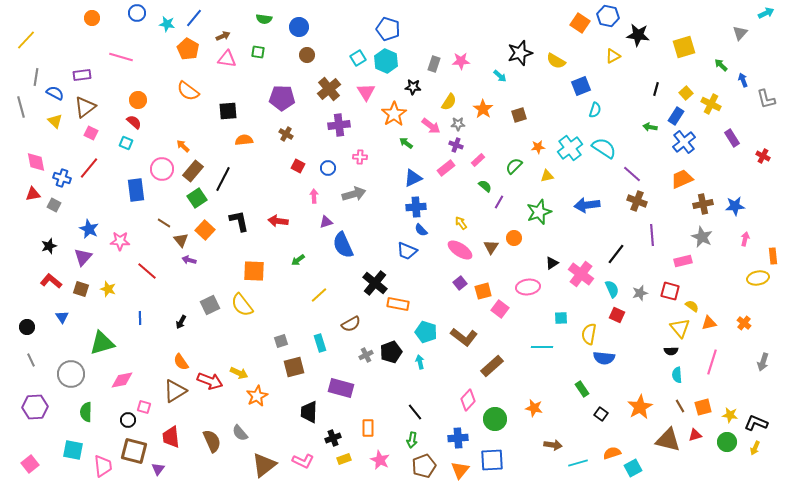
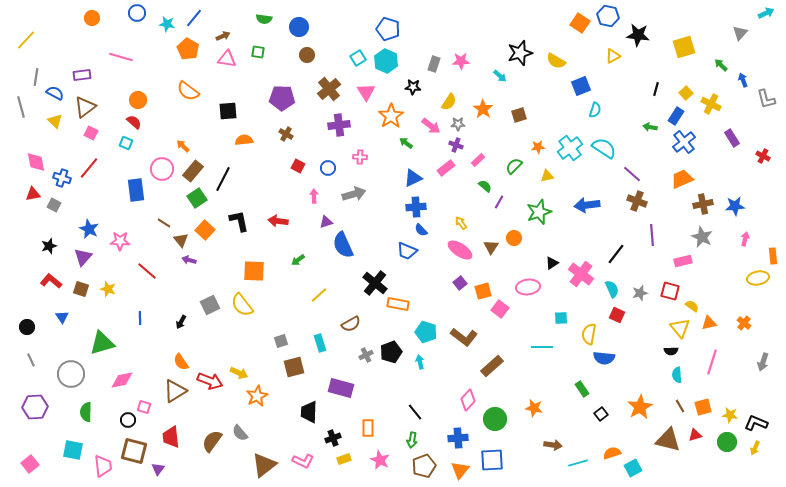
orange star at (394, 114): moved 3 px left, 2 px down
black square at (601, 414): rotated 16 degrees clockwise
brown semicircle at (212, 441): rotated 120 degrees counterclockwise
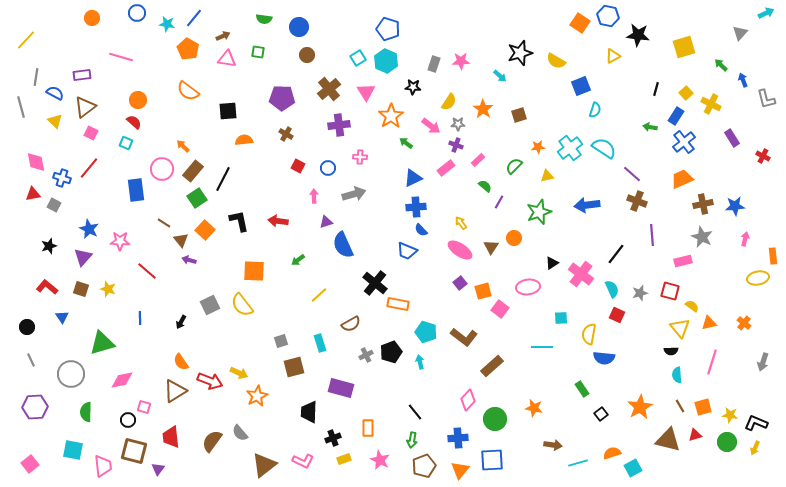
red L-shape at (51, 281): moved 4 px left, 6 px down
